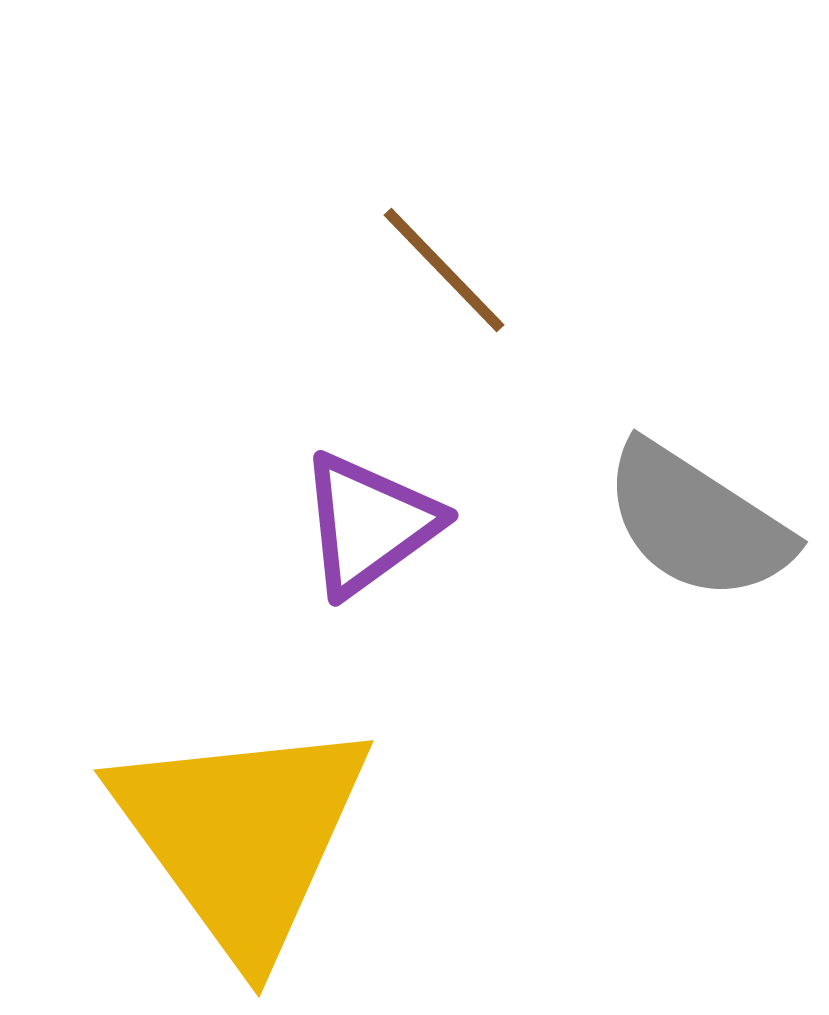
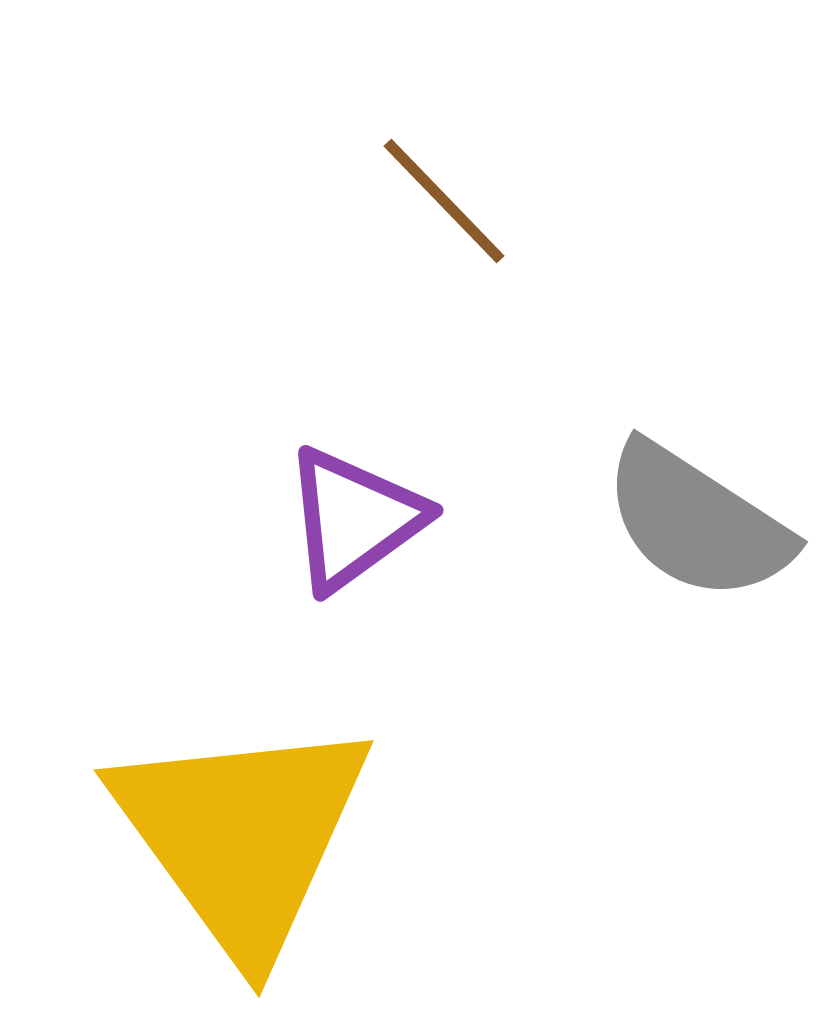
brown line: moved 69 px up
purple triangle: moved 15 px left, 5 px up
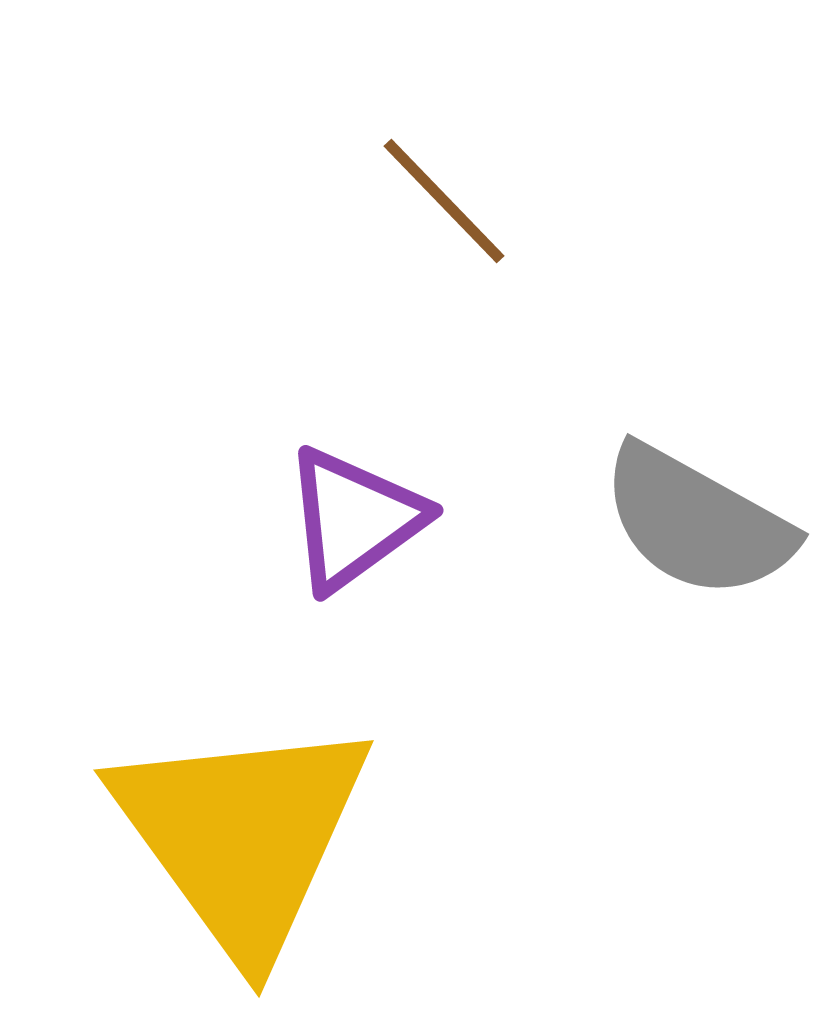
gray semicircle: rotated 4 degrees counterclockwise
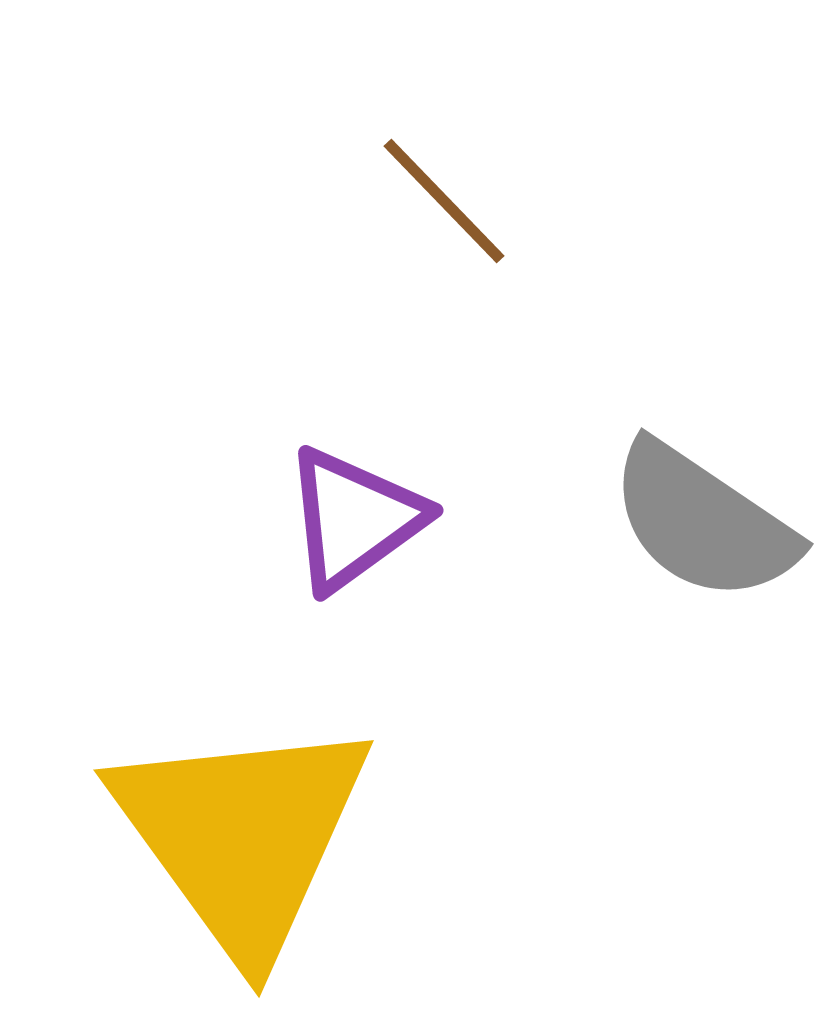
gray semicircle: moved 6 px right; rotated 5 degrees clockwise
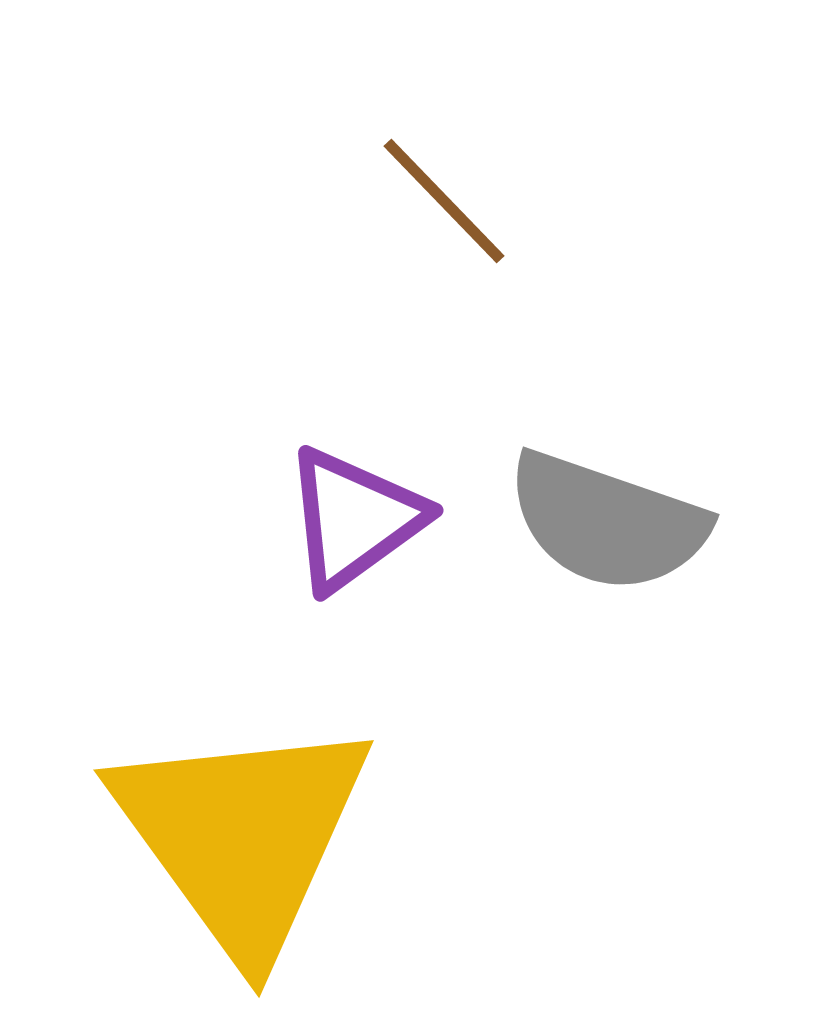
gray semicircle: moved 96 px left; rotated 15 degrees counterclockwise
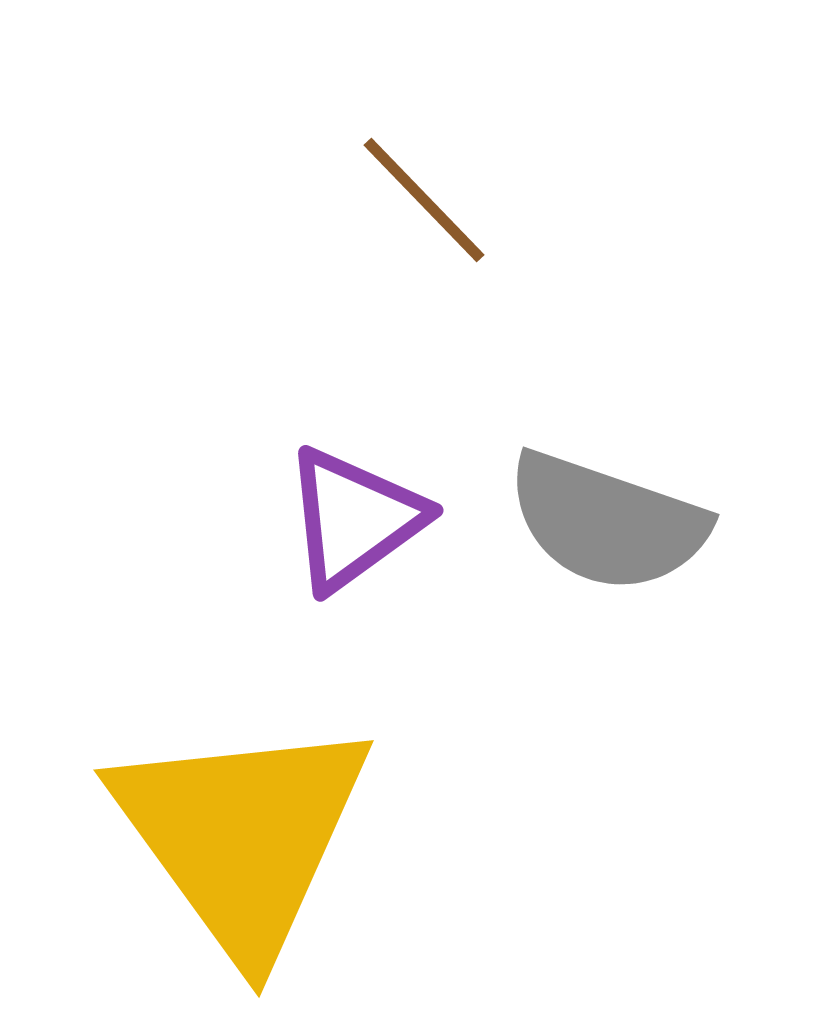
brown line: moved 20 px left, 1 px up
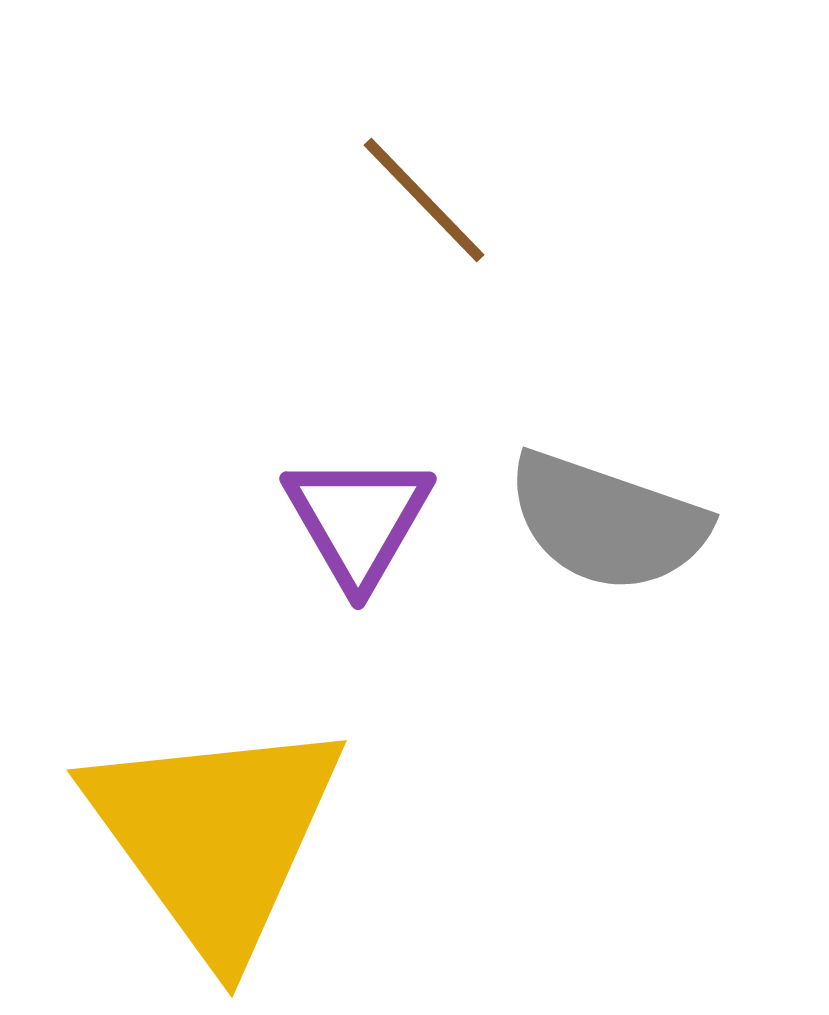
purple triangle: moved 4 px right, 1 px down; rotated 24 degrees counterclockwise
yellow triangle: moved 27 px left
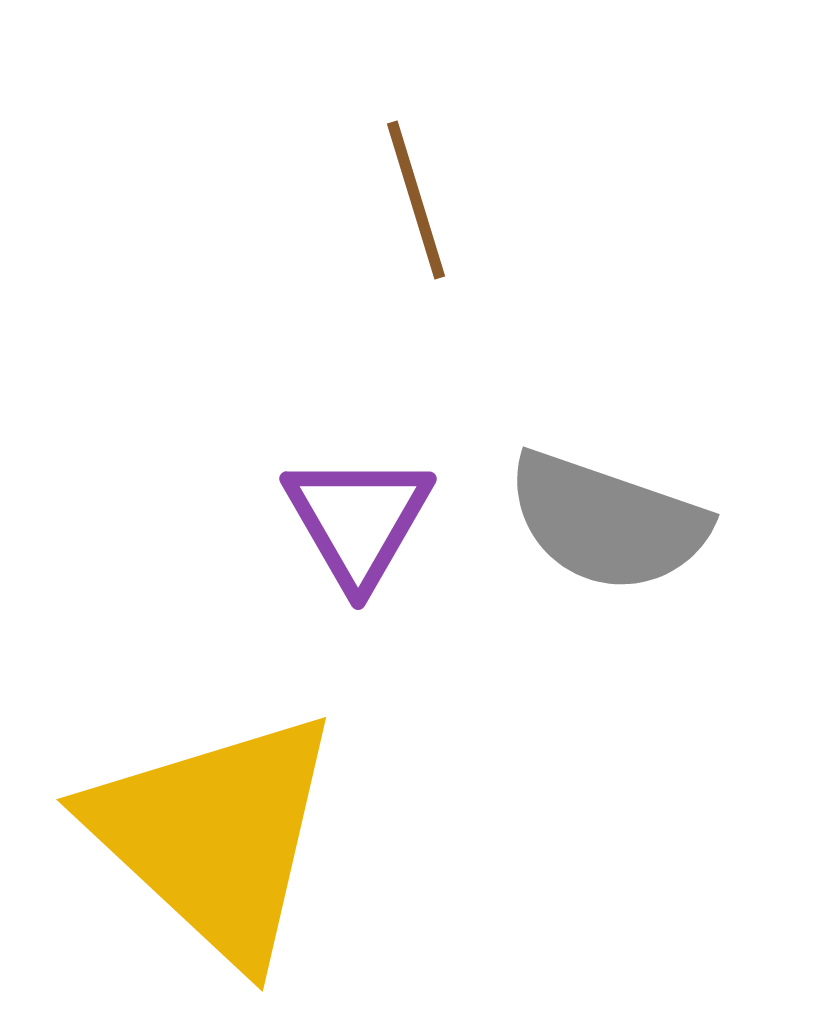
brown line: moved 8 px left; rotated 27 degrees clockwise
yellow triangle: rotated 11 degrees counterclockwise
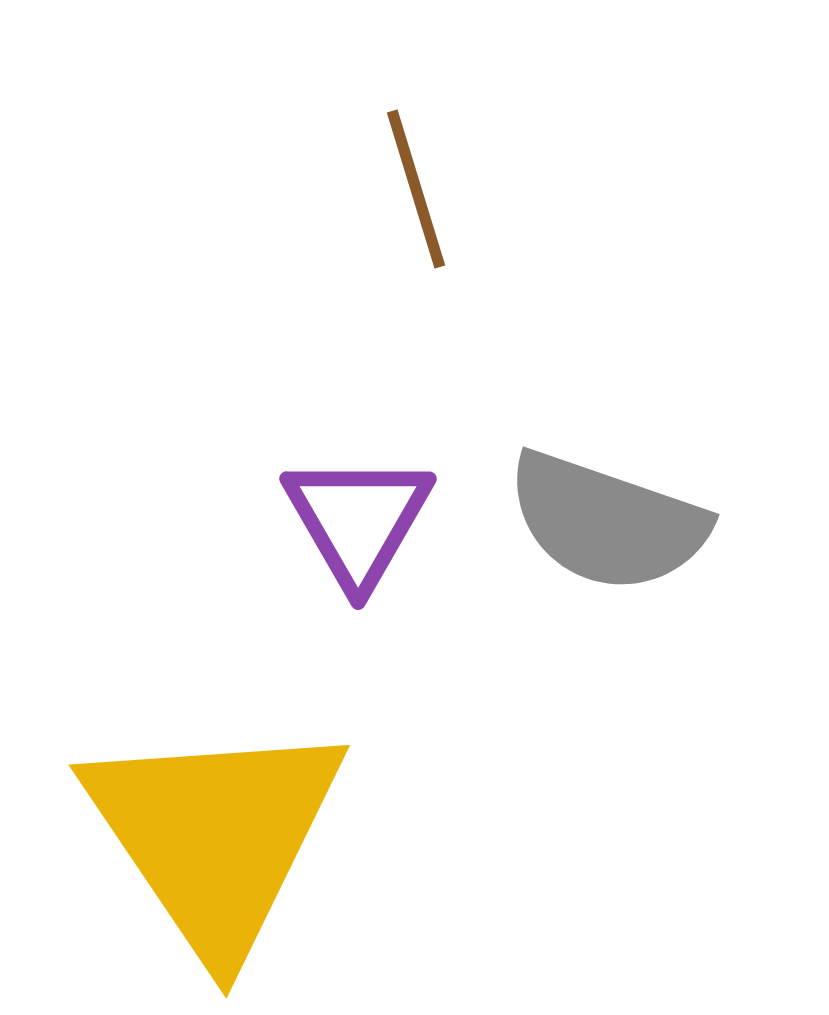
brown line: moved 11 px up
yellow triangle: rotated 13 degrees clockwise
